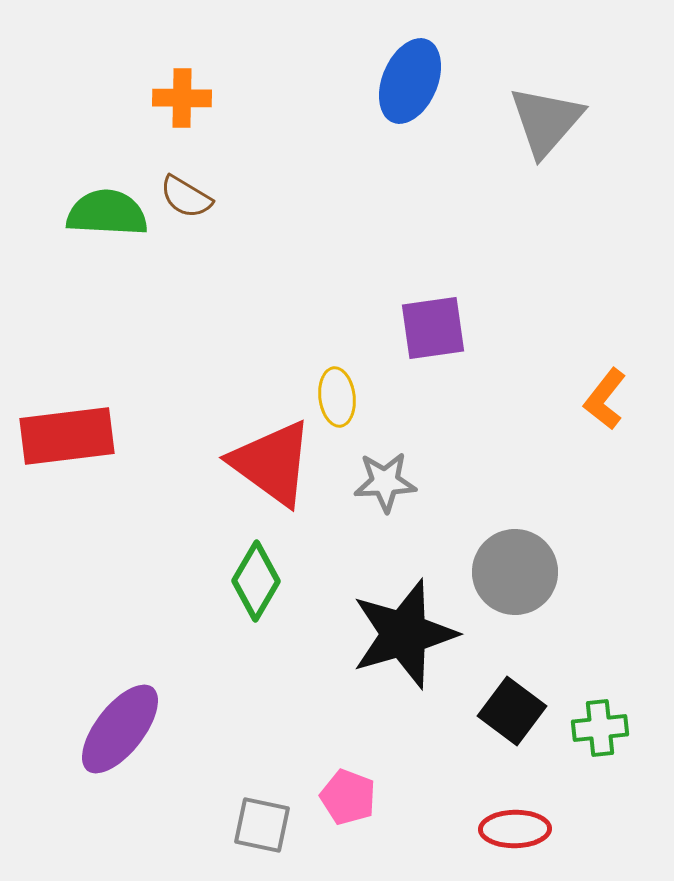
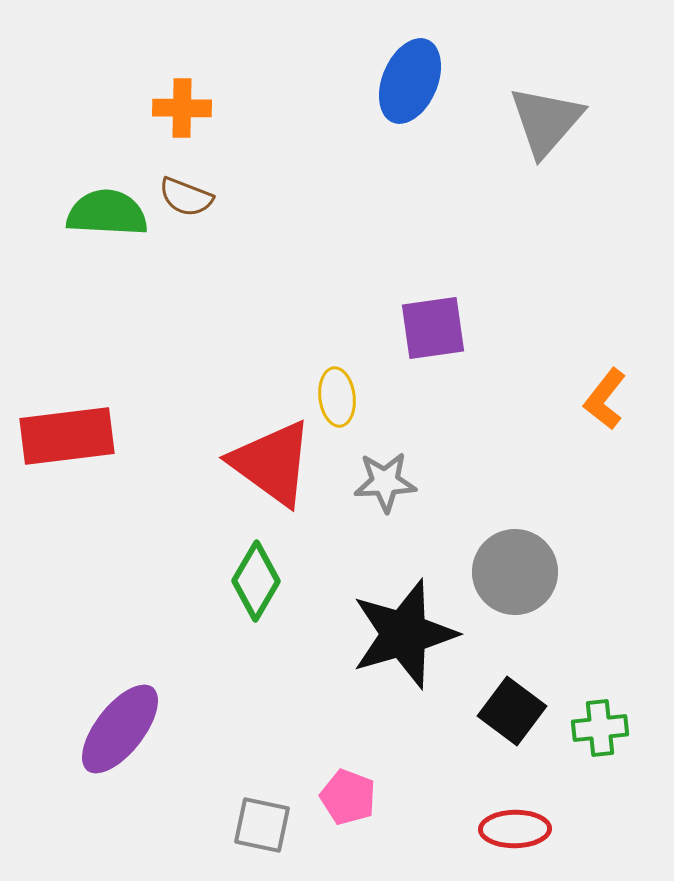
orange cross: moved 10 px down
brown semicircle: rotated 10 degrees counterclockwise
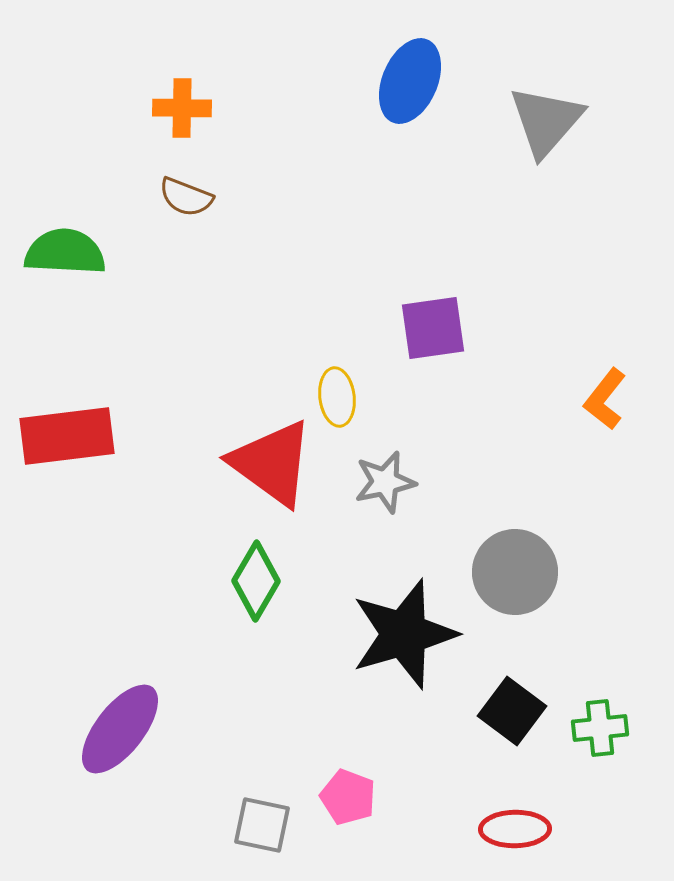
green semicircle: moved 42 px left, 39 px down
gray star: rotated 10 degrees counterclockwise
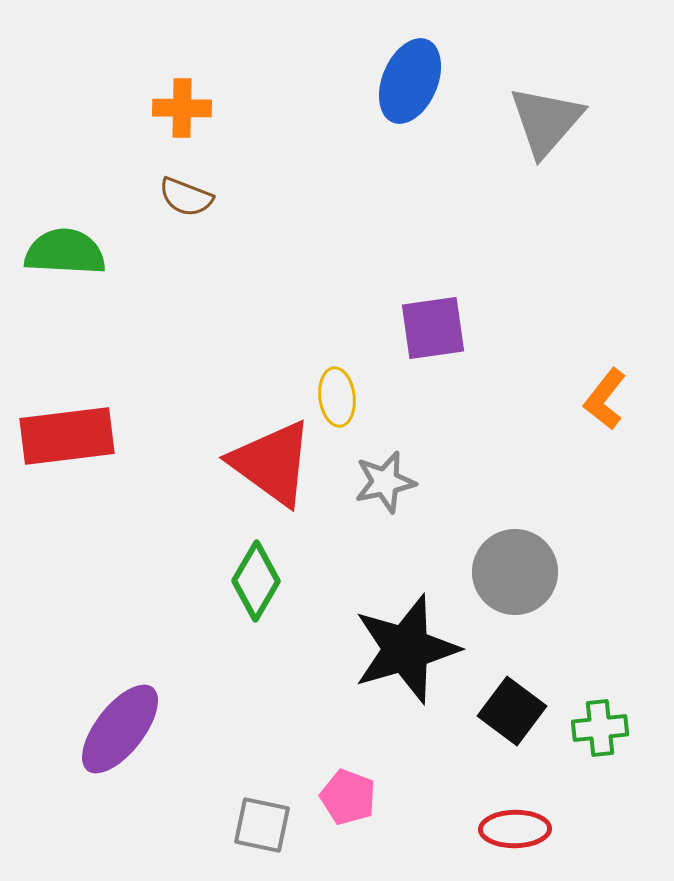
black star: moved 2 px right, 15 px down
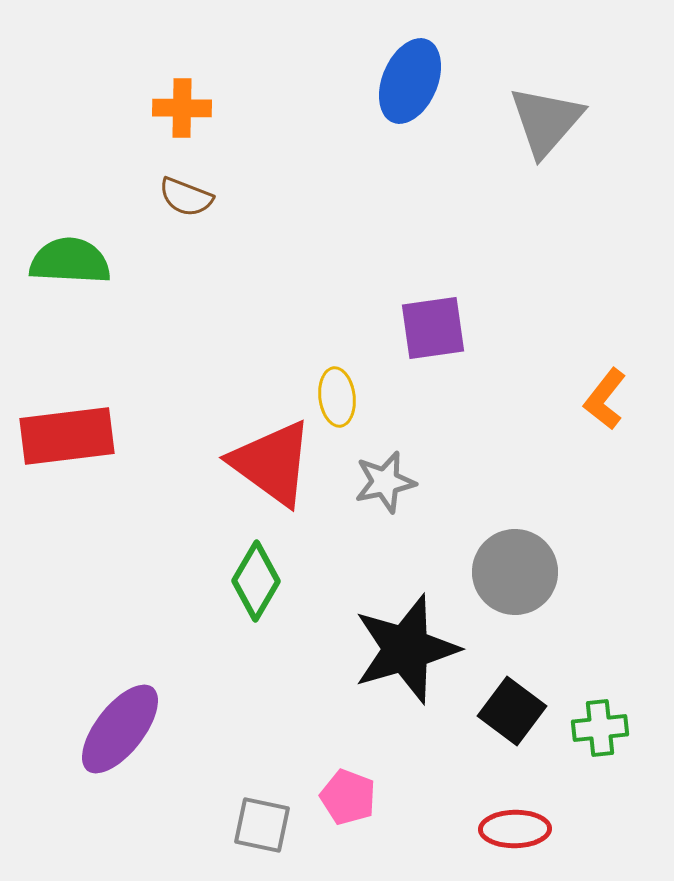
green semicircle: moved 5 px right, 9 px down
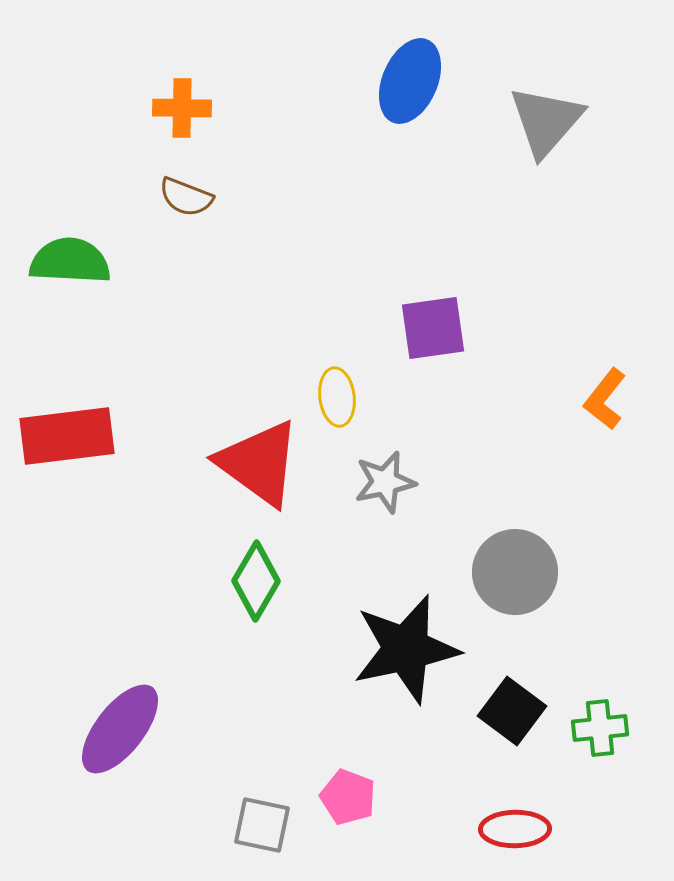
red triangle: moved 13 px left
black star: rotated 4 degrees clockwise
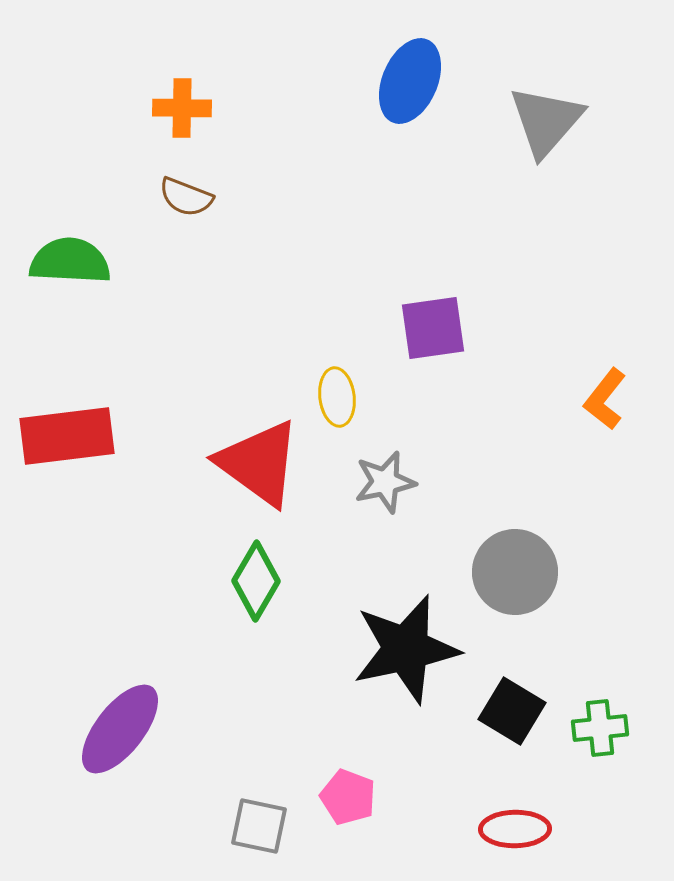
black square: rotated 6 degrees counterclockwise
gray square: moved 3 px left, 1 px down
